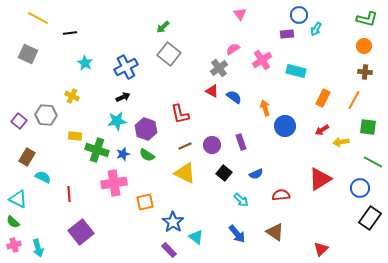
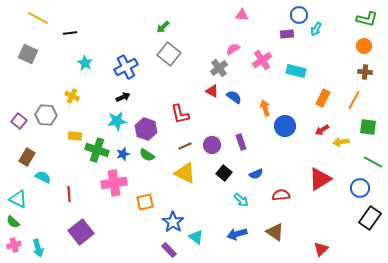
pink triangle at (240, 14): moved 2 px right, 1 px down; rotated 48 degrees counterclockwise
blue arrow at (237, 234): rotated 114 degrees clockwise
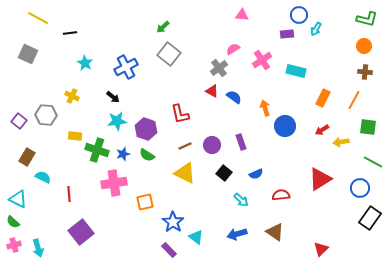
black arrow at (123, 97): moved 10 px left; rotated 64 degrees clockwise
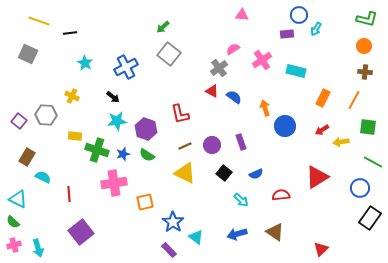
yellow line at (38, 18): moved 1 px right, 3 px down; rotated 10 degrees counterclockwise
red triangle at (320, 179): moved 3 px left, 2 px up
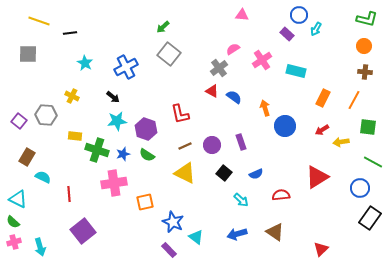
purple rectangle at (287, 34): rotated 48 degrees clockwise
gray square at (28, 54): rotated 24 degrees counterclockwise
blue star at (173, 222): rotated 10 degrees counterclockwise
purple square at (81, 232): moved 2 px right, 1 px up
pink cross at (14, 245): moved 3 px up
cyan arrow at (38, 248): moved 2 px right, 1 px up
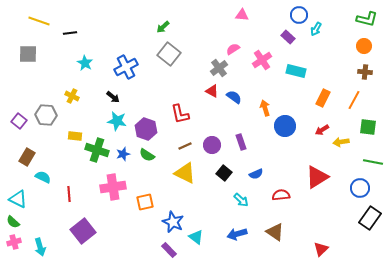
purple rectangle at (287, 34): moved 1 px right, 3 px down
cyan star at (117, 121): rotated 18 degrees clockwise
green line at (373, 162): rotated 18 degrees counterclockwise
pink cross at (114, 183): moved 1 px left, 4 px down
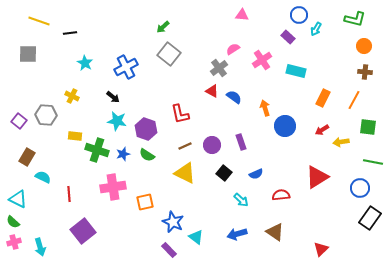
green L-shape at (367, 19): moved 12 px left
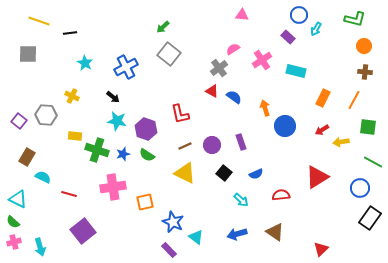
green line at (373, 162): rotated 18 degrees clockwise
red line at (69, 194): rotated 70 degrees counterclockwise
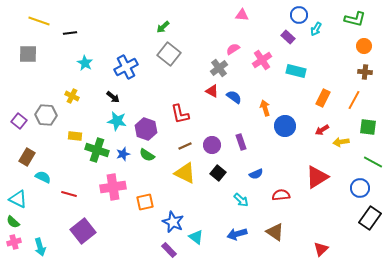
black square at (224, 173): moved 6 px left
